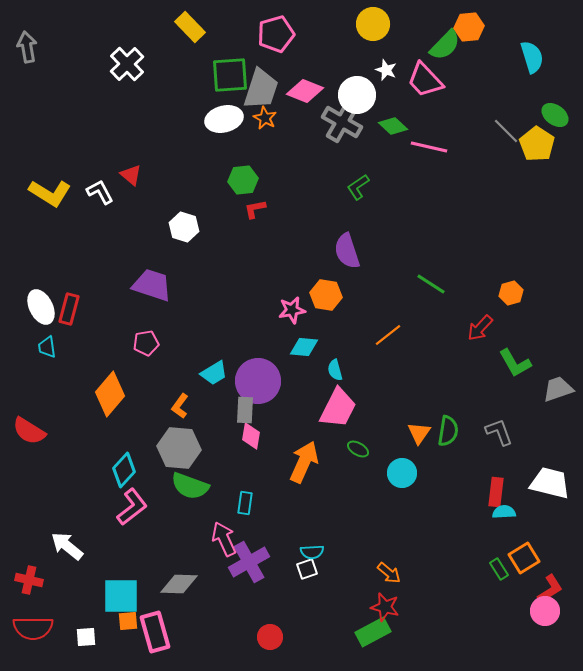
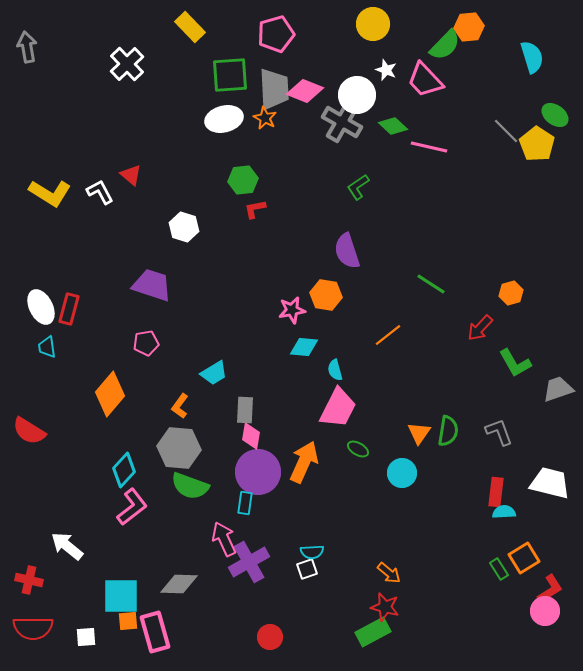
gray trapezoid at (261, 89): moved 13 px right; rotated 21 degrees counterclockwise
purple circle at (258, 381): moved 91 px down
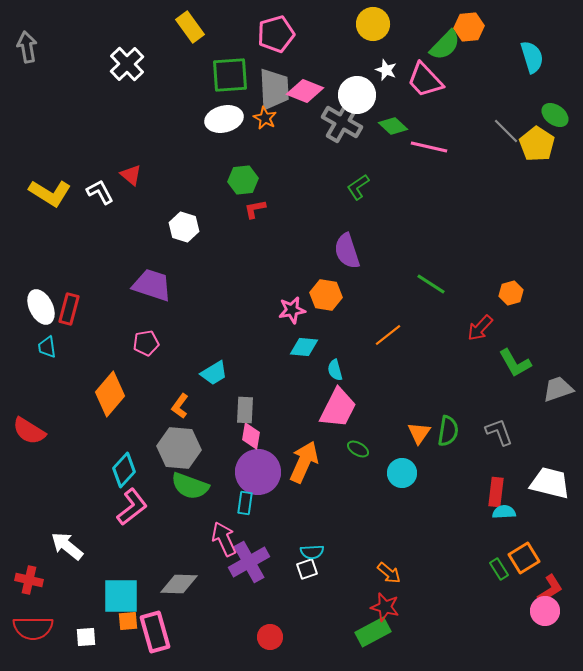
yellow rectangle at (190, 27): rotated 8 degrees clockwise
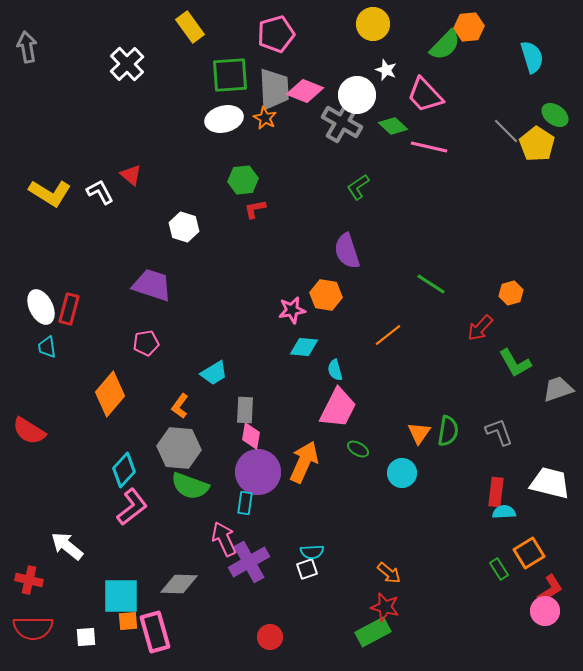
pink trapezoid at (425, 80): moved 15 px down
orange square at (524, 558): moved 5 px right, 5 px up
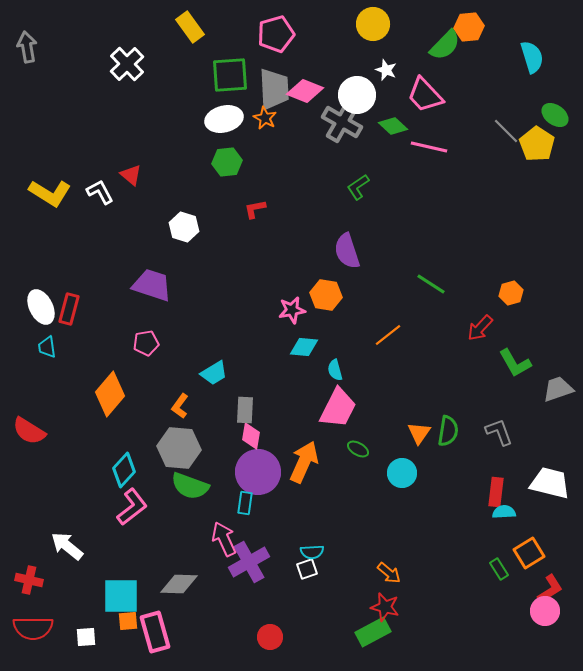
green hexagon at (243, 180): moved 16 px left, 18 px up
